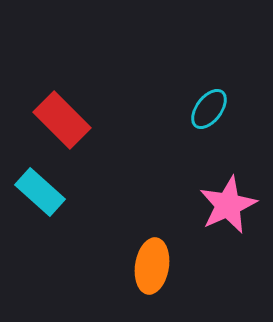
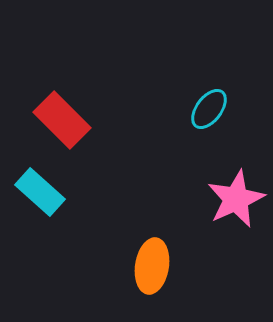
pink star: moved 8 px right, 6 px up
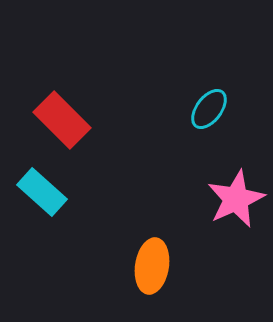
cyan rectangle: moved 2 px right
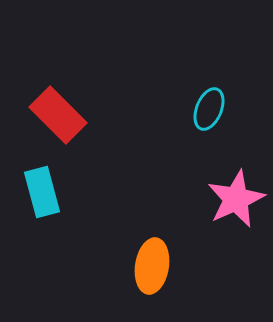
cyan ellipse: rotated 15 degrees counterclockwise
red rectangle: moved 4 px left, 5 px up
cyan rectangle: rotated 33 degrees clockwise
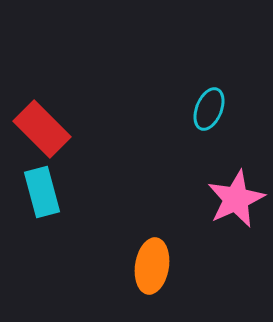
red rectangle: moved 16 px left, 14 px down
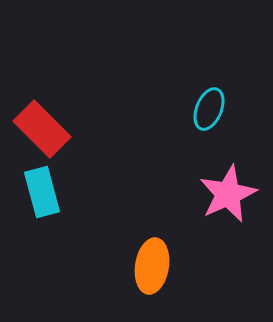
pink star: moved 8 px left, 5 px up
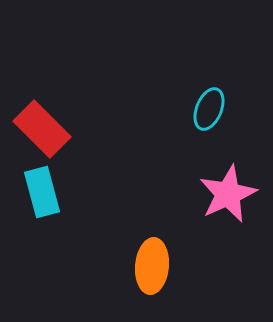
orange ellipse: rotated 4 degrees counterclockwise
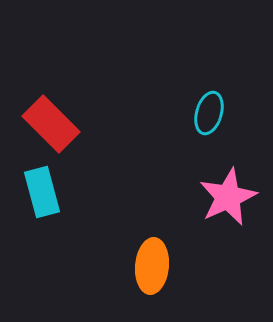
cyan ellipse: moved 4 px down; rotated 6 degrees counterclockwise
red rectangle: moved 9 px right, 5 px up
pink star: moved 3 px down
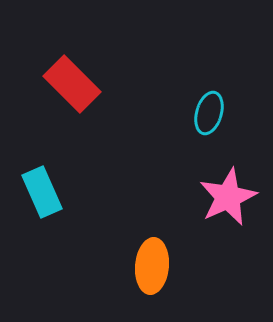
red rectangle: moved 21 px right, 40 px up
cyan rectangle: rotated 9 degrees counterclockwise
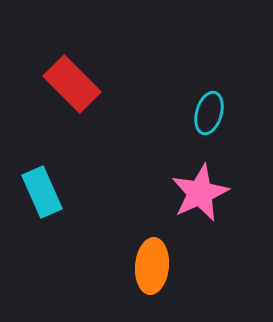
pink star: moved 28 px left, 4 px up
